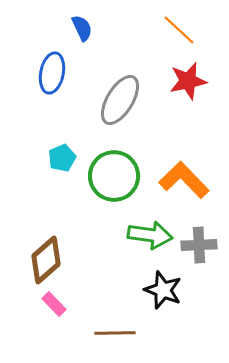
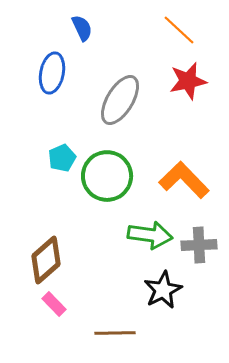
green circle: moved 7 px left
black star: rotated 24 degrees clockwise
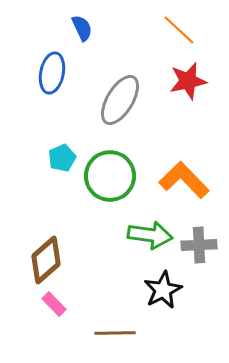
green circle: moved 3 px right
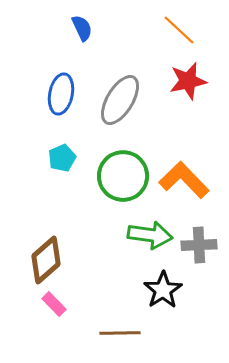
blue ellipse: moved 9 px right, 21 px down
green circle: moved 13 px right
black star: rotated 6 degrees counterclockwise
brown line: moved 5 px right
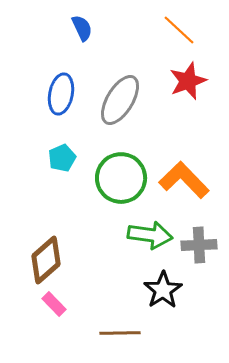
red star: rotated 9 degrees counterclockwise
green circle: moved 2 px left, 2 px down
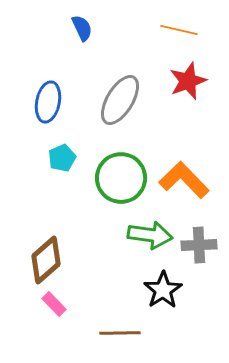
orange line: rotated 30 degrees counterclockwise
blue ellipse: moved 13 px left, 8 px down
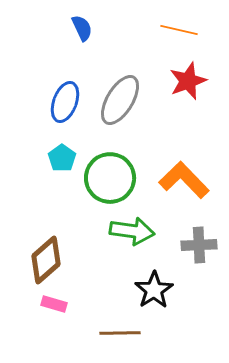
blue ellipse: moved 17 px right; rotated 9 degrees clockwise
cyan pentagon: rotated 12 degrees counterclockwise
green circle: moved 11 px left
green arrow: moved 18 px left, 4 px up
black star: moved 9 px left
pink rectangle: rotated 30 degrees counterclockwise
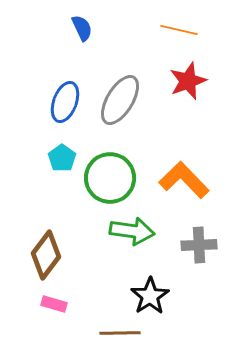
brown diamond: moved 5 px up; rotated 12 degrees counterclockwise
black star: moved 4 px left, 6 px down
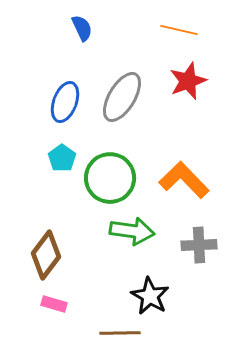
gray ellipse: moved 2 px right, 3 px up
black star: rotated 9 degrees counterclockwise
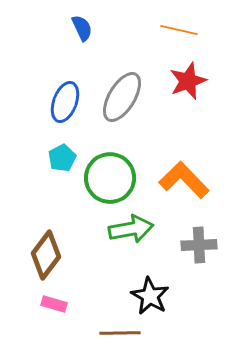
cyan pentagon: rotated 8 degrees clockwise
green arrow: moved 1 px left, 2 px up; rotated 18 degrees counterclockwise
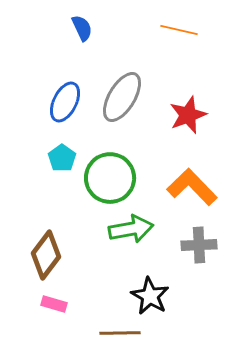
red star: moved 34 px down
blue ellipse: rotated 6 degrees clockwise
cyan pentagon: rotated 8 degrees counterclockwise
orange L-shape: moved 8 px right, 7 px down
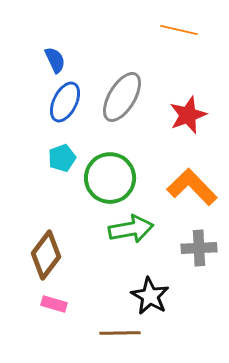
blue semicircle: moved 27 px left, 32 px down
cyan pentagon: rotated 16 degrees clockwise
gray cross: moved 3 px down
